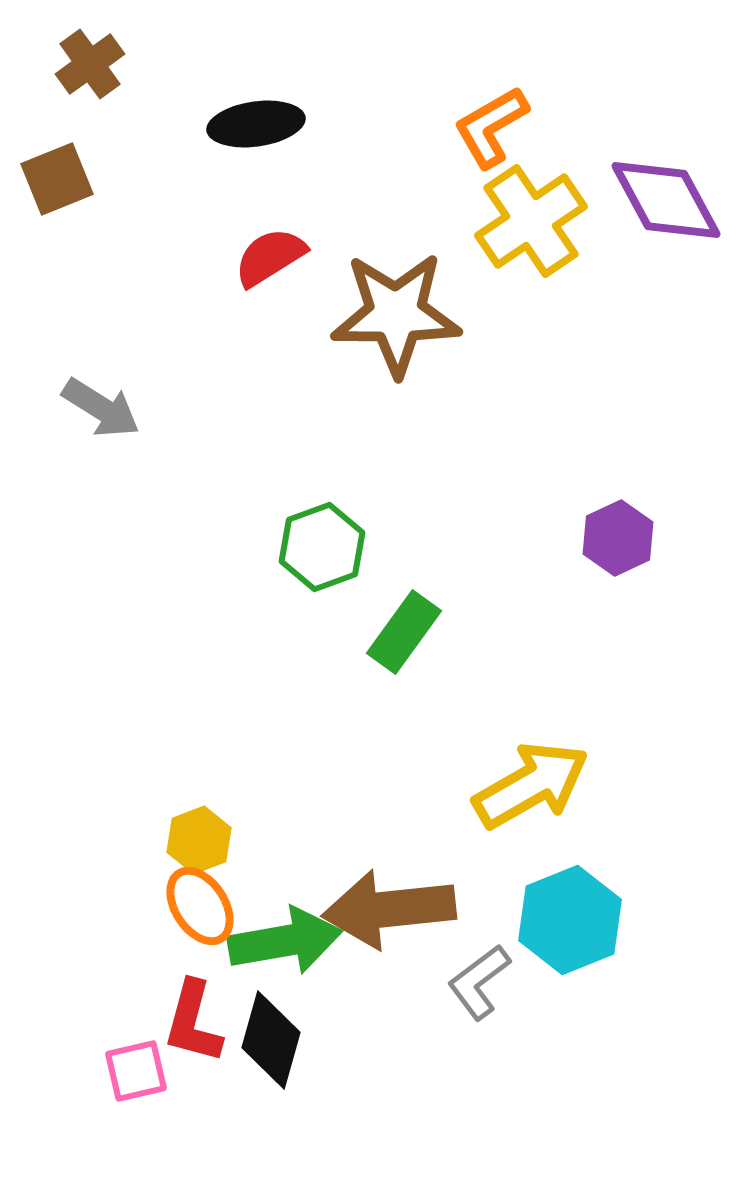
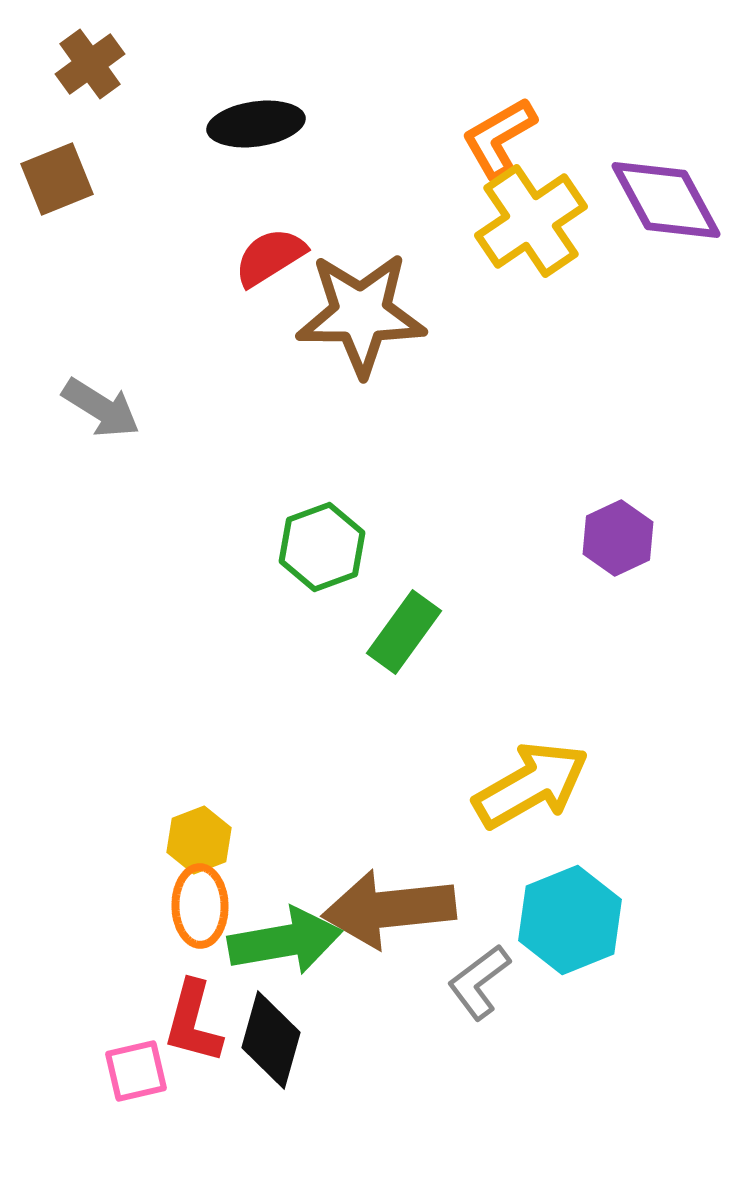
orange L-shape: moved 8 px right, 11 px down
brown star: moved 35 px left
orange ellipse: rotated 32 degrees clockwise
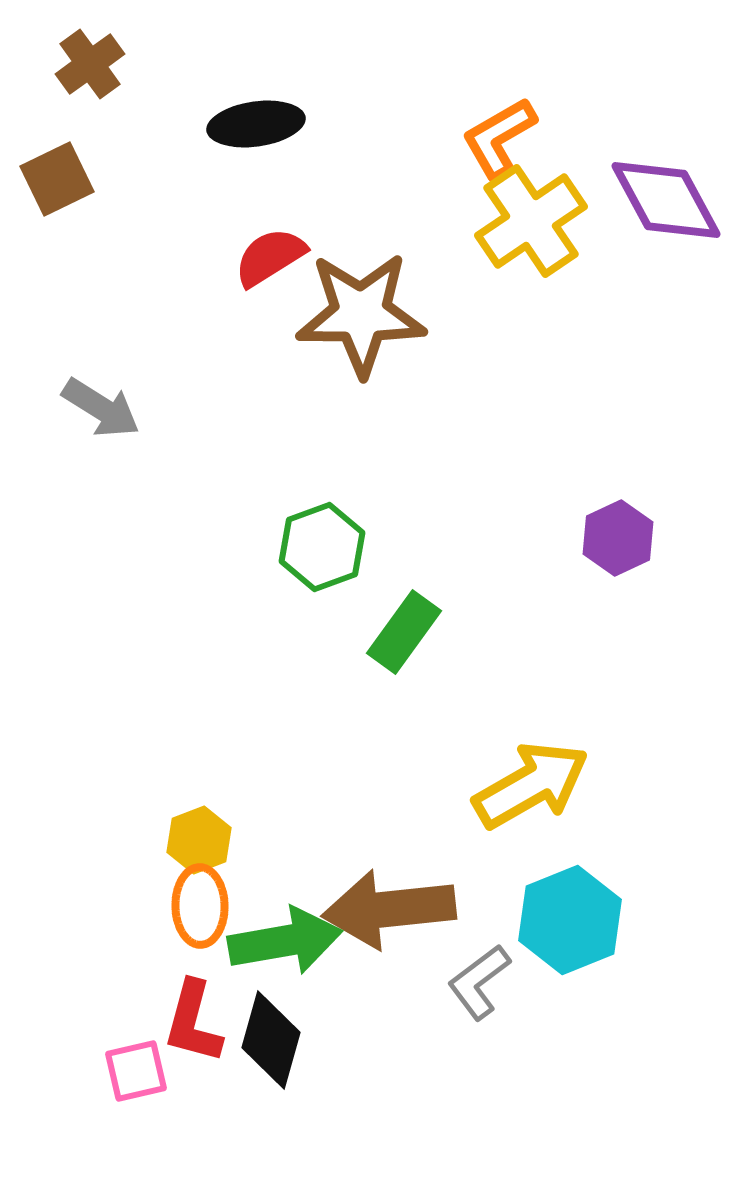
brown square: rotated 4 degrees counterclockwise
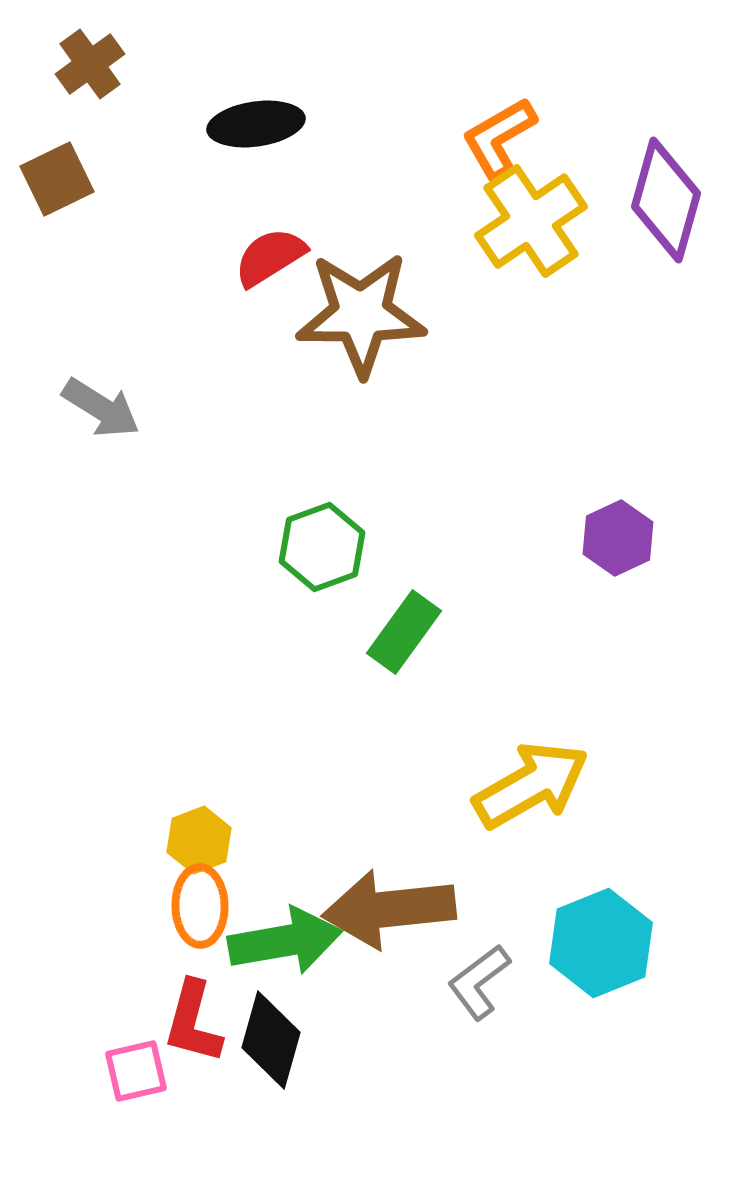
purple diamond: rotated 44 degrees clockwise
cyan hexagon: moved 31 px right, 23 px down
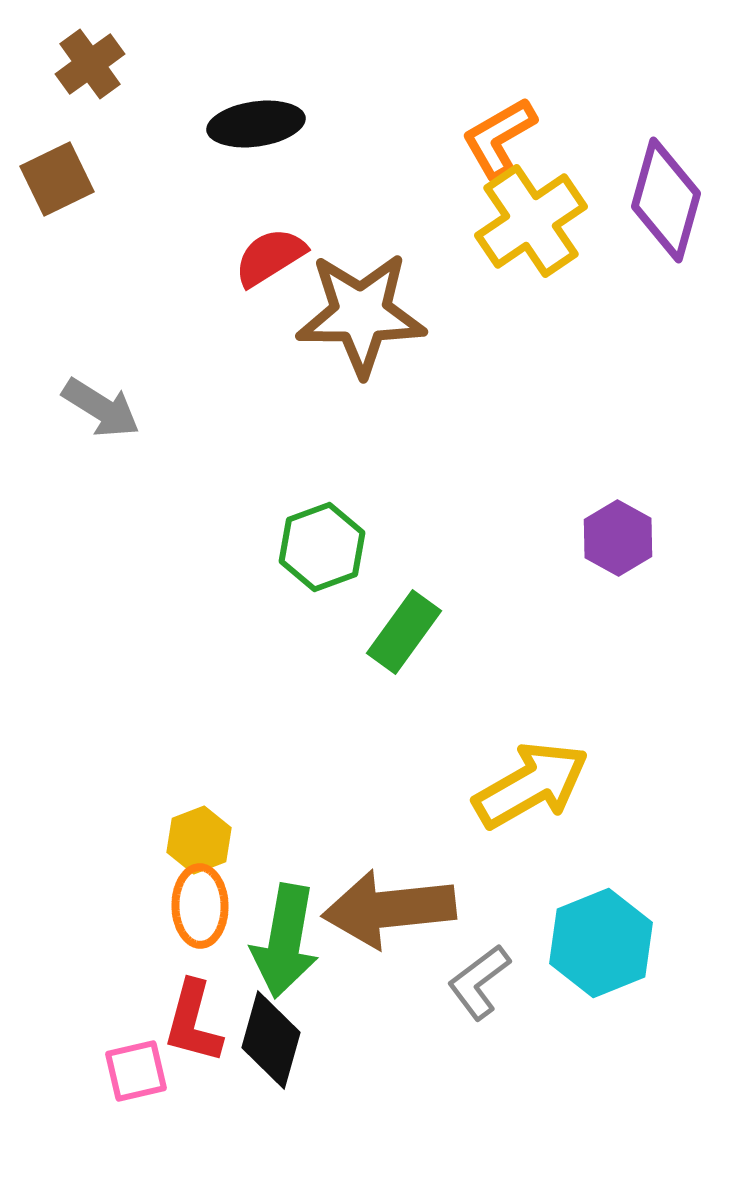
purple hexagon: rotated 6 degrees counterclockwise
green arrow: rotated 110 degrees clockwise
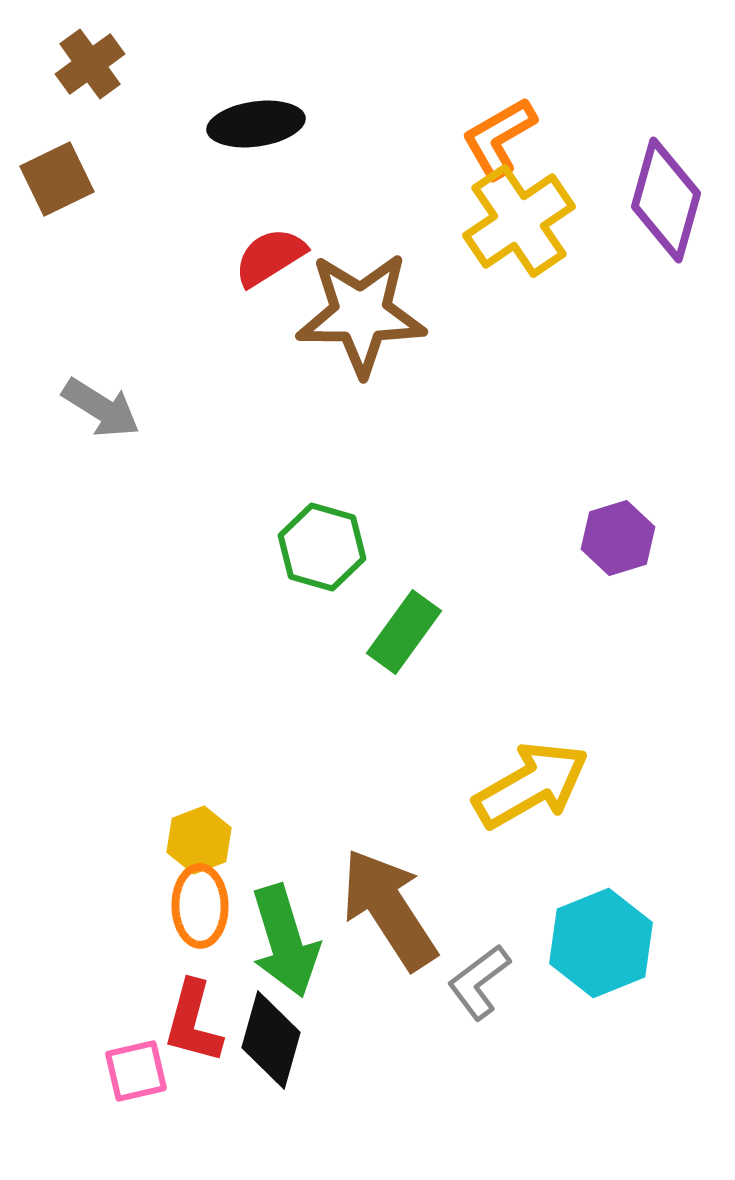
yellow cross: moved 12 px left
purple hexagon: rotated 14 degrees clockwise
green hexagon: rotated 24 degrees counterclockwise
brown arrow: rotated 63 degrees clockwise
green arrow: rotated 27 degrees counterclockwise
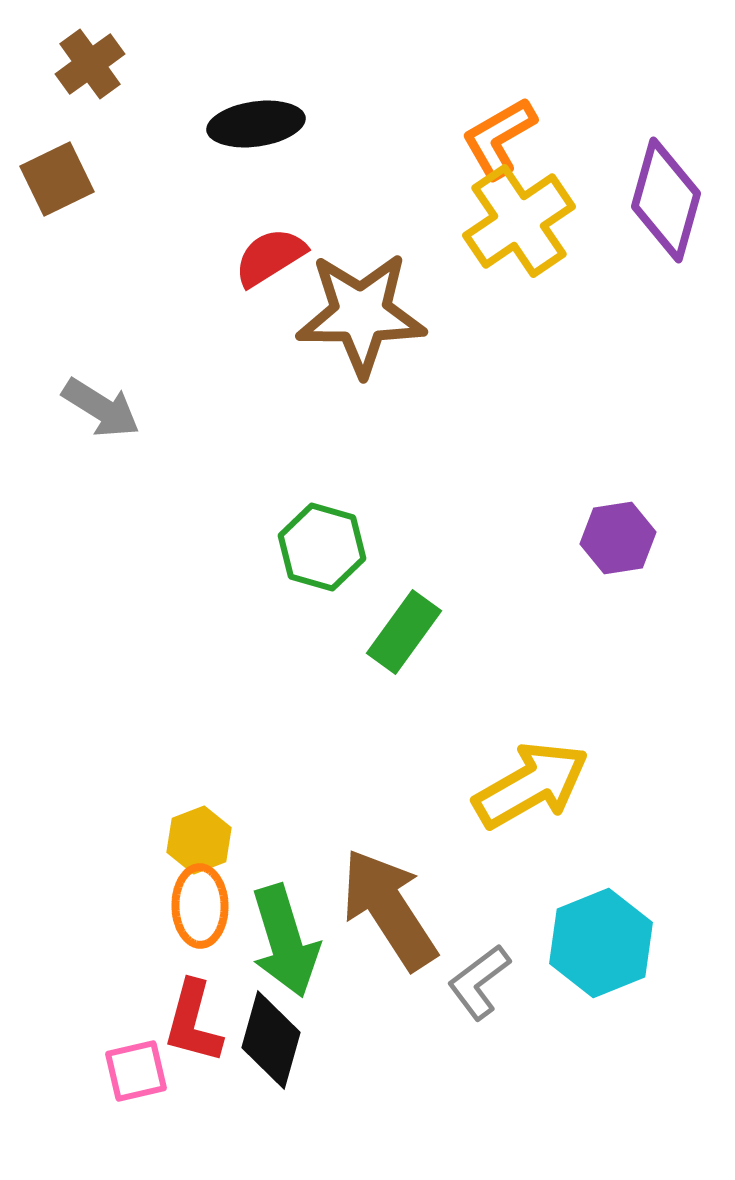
purple hexagon: rotated 8 degrees clockwise
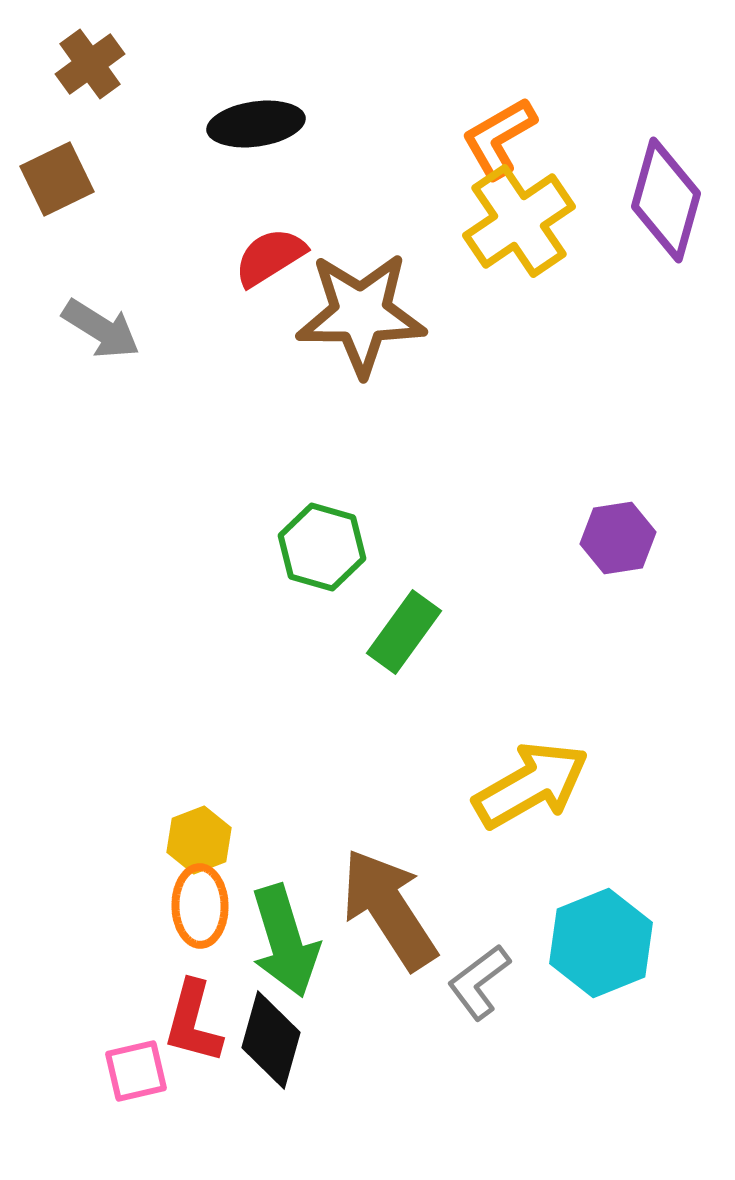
gray arrow: moved 79 px up
